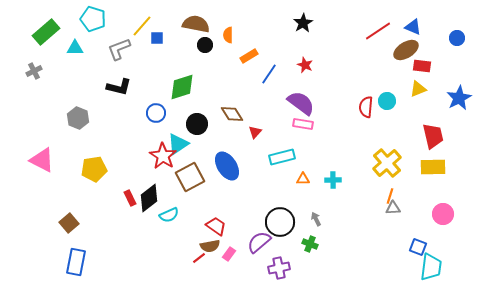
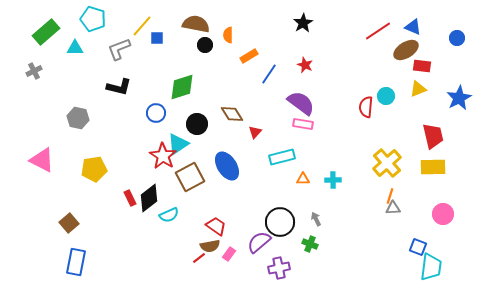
cyan circle at (387, 101): moved 1 px left, 5 px up
gray hexagon at (78, 118): rotated 10 degrees counterclockwise
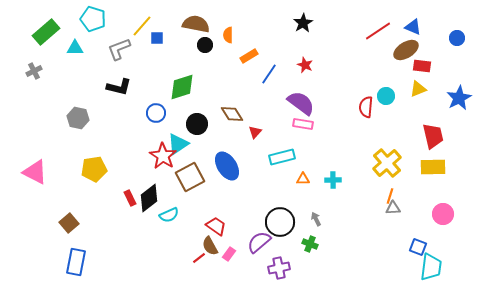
pink triangle at (42, 160): moved 7 px left, 12 px down
brown semicircle at (210, 246): rotated 72 degrees clockwise
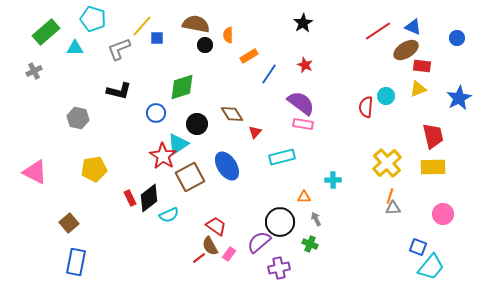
black L-shape at (119, 87): moved 4 px down
orange triangle at (303, 179): moved 1 px right, 18 px down
cyan trapezoid at (431, 267): rotated 32 degrees clockwise
